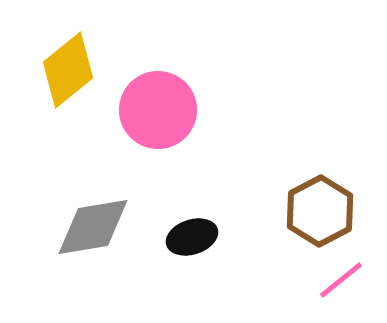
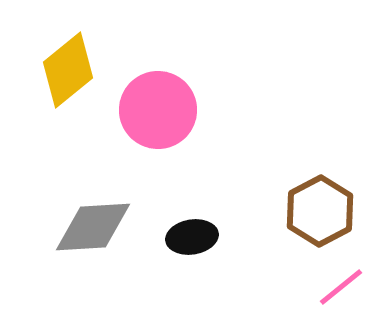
gray diamond: rotated 6 degrees clockwise
black ellipse: rotated 9 degrees clockwise
pink line: moved 7 px down
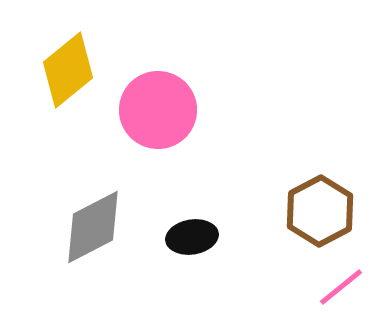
gray diamond: rotated 24 degrees counterclockwise
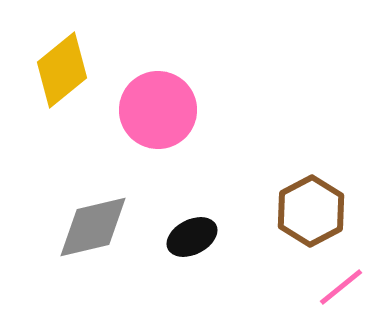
yellow diamond: moved 6 px left
brown hexagon: moved 9 px left
gray diamond: rotated 14 degrees clockwise
black ellipse: rotated 18 degrees counterclockwise
